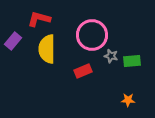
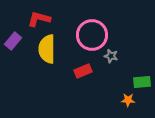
green rectangle: moved 10 px right, 21 px down
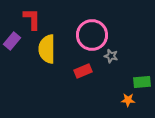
red L-shape: moved 7 px left; rotated 75 degrees clockwise
purple rectangle: moved 1 px left
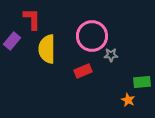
pink circle: moved 1 px down
gray star: moved 1 px up; rotated 16 degrees counterclockwise
orange star: rotated 24 degrees clockwise
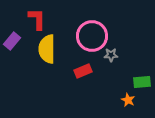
red L-shape: moved 5 px right
